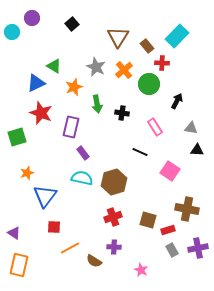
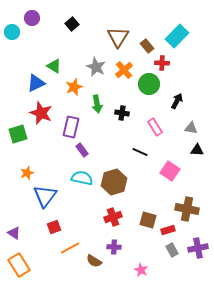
green square at (17, 137): moved 1 px right, 3 px up
purple rectangle at (83, 153): moved 1 px left, 3 px up
red square at (54, 227): rotated 24 degrees counterclockwise
orange rectangle at (19, 265): rotated 45 degrees counterclockwise
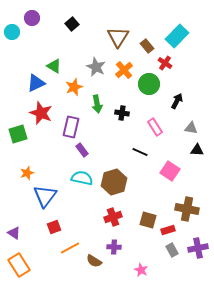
red cross at (162, 63): moved 3 px right; rotated 32 degrees clockwise
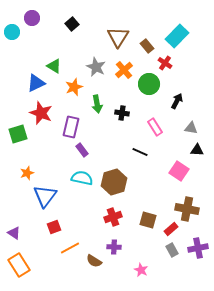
pink square at (170, 171): moved 9 px right
red rectangle at (168, 230): moved 3 px right, 1 px up; rotated 24 degrees counterclockwise
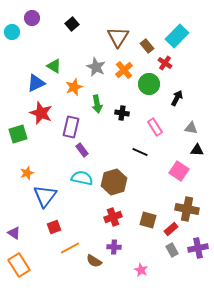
black arrow at (177, 101): moved 3 px up
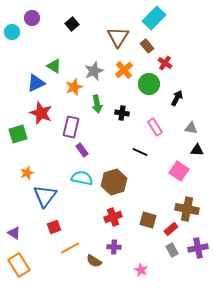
cyan rectangle at (177, 36): moved 23 px left, 18 px up
gray star at (96, 67): moved 2 px left, 4 px down; rotated 24 degrees clockwise
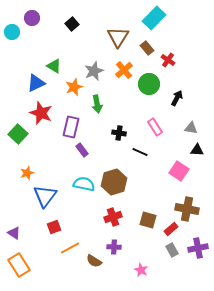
brown rectangle at (147, 46): moved 2 px down
red cross at (165, 63): moved 3 px right, 3 px up
black cross at (122, 113): moved 3 px left, 20 px down
green square at (18, 134): rotated 30 degrees counterclockwise
cyan semicircle at (82, 178): moved 2 px right, 6 px down
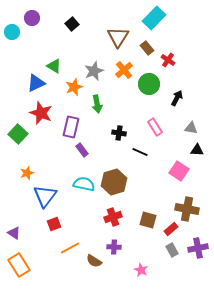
red square at (54, 227): moved 3 px up
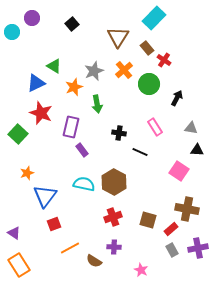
red cross at (168, 60): moved 4 px left
brown hexagon at (114, 182): rotated 15 degrees counterclockwise
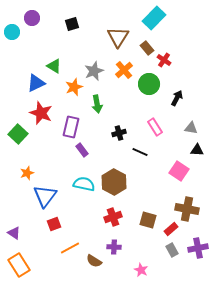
black square at (72, 24): rotated 24 degrees clockwise
black cross at (119, 133): rotated 24 degrees counterclockwise
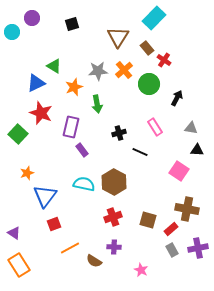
gray star at (94, 71): moved 4 px right; rotated 18 degrees clockwise
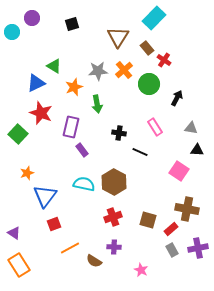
black cross at (119, 133): rotated 24 degrees clockwise
